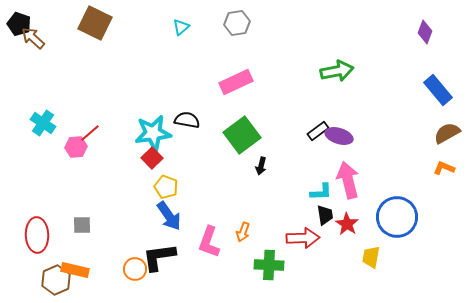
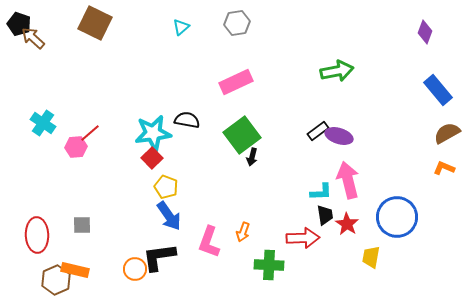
black arrow: moved 9 px left, 9 px up
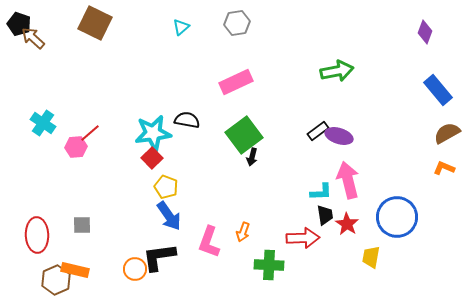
green square: moved 2 px right
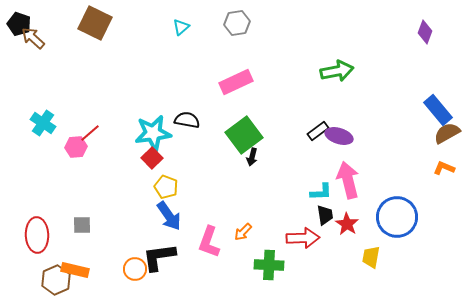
blue rectangle: moved 20 px down
orange arrow: rotated 24 degrees clockwise
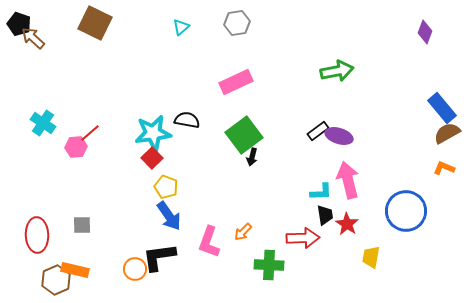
blue rectangle: moved 4 px right, 2 px up
blue circle: moved 9 px right, 6 px up
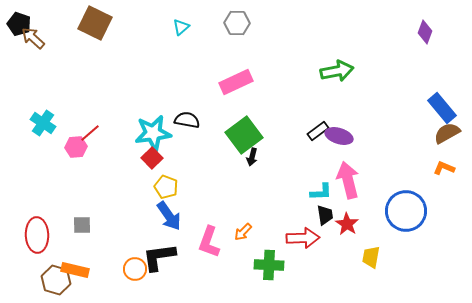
gray hexagon: rotated 10 degrees clockwise
brown hexagon: rotated 20 degrees counterclockwise
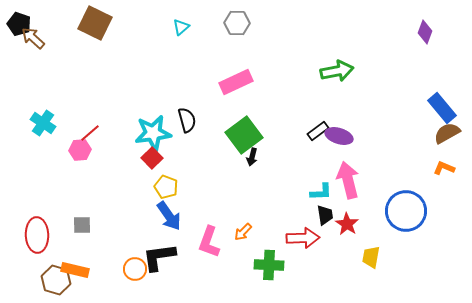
black semicircle: rotated 65 degrees clockwise
pink hexagon: moved 4 px right, 3 px down
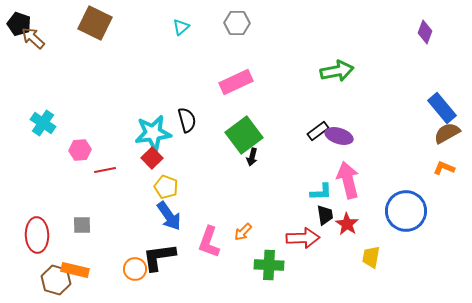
red line: moved 15 px right, 37 px down; rotated 30 degrees clockwise
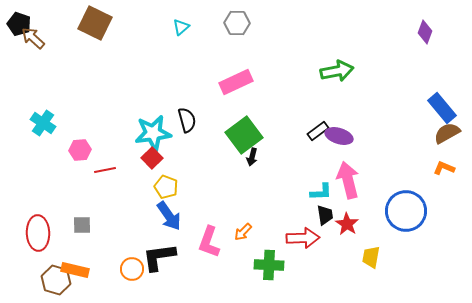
red ellipse: moved 1 px right, 2 px up
orange circle: moved 3 px left
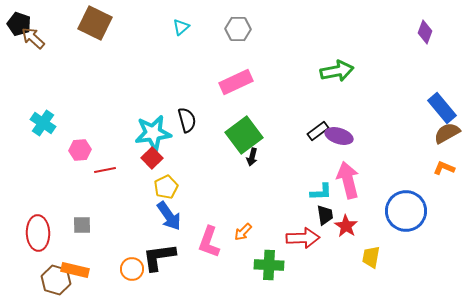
gray hexagon: moved 1 px right, 6 px down
yellow pentagon: rotated 25 degrees clockwise
red star: moved 1 px left, 2 px down
